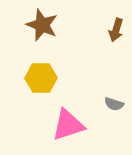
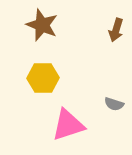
yellow hexagon: moved 2 px right
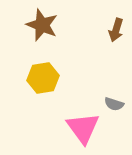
yellow hexagon: rotated 8 degrees counterclockwise
pink triangle: moved 15 px right, 3 px down; rotated 48 degrees counterclockwise
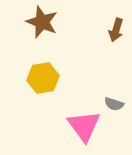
brown star: moved 3 px up
pink triangle: moved 1 px right, 2 px up
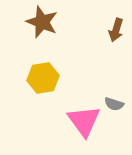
pink triangle: moved 5 px up
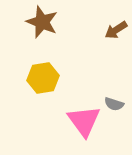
brown arrow: rotated 40 degrees clockwise
